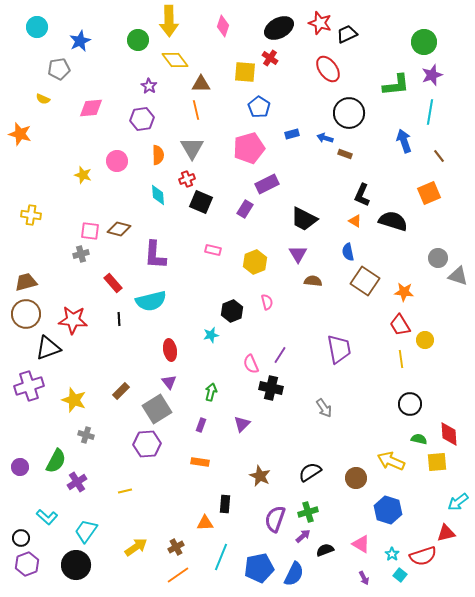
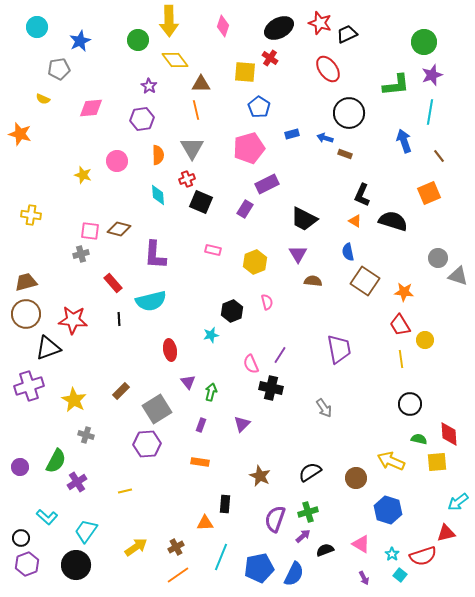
purple triangle at (169, 382): moved 19 px right
yellow star at (74, 400): rotated 10 degrees clockwise
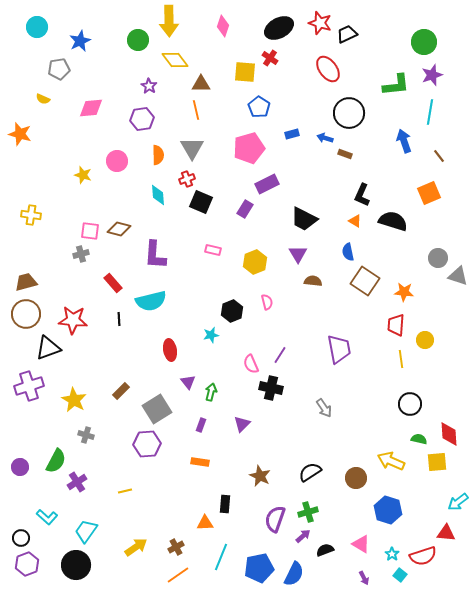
red trapezoid at (400, 325): moved 4 px left; rotated 35 degrees clockwise
red triangle at (446, 533): rotated 18 degrees clockwise
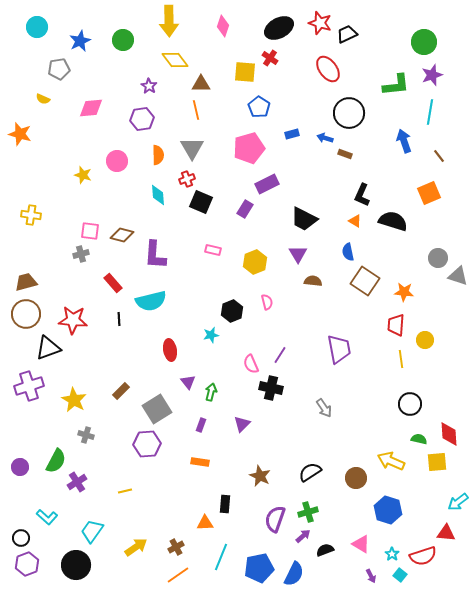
green circle at (138, 40): moved 15 px left
brown diamond at (119, 229): moved 3 px right, 6 px down
cyan trapezoid at (86, 531): moved 6 px right
purple arrow at (364, 578): moved 7 px right, 2 px up
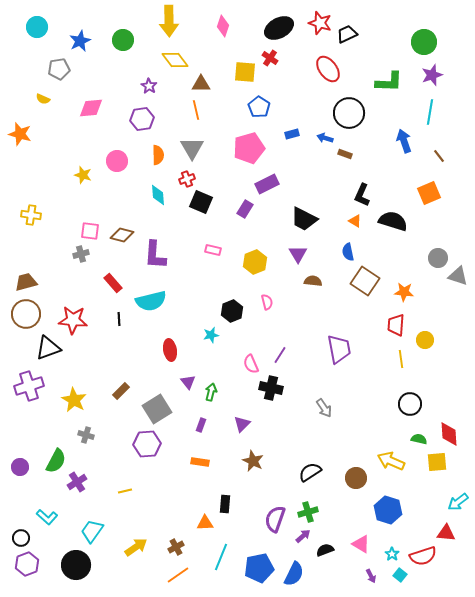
green L-shape at (396, 85): moved 7 px left, 3 px up; rotated 8 degrees clockwise
brown star at (260, 476): moved 7 px left, 15 px up
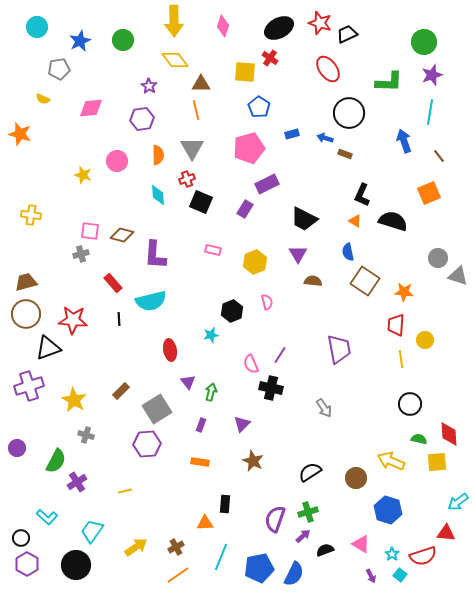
yellow arrow at (169, 21): moved 5 px right
purple circle at (20, 467): moved 3 px left, 19 px up
purple hexagon at (27, 564): rotated 10 degrees counterclockwise
